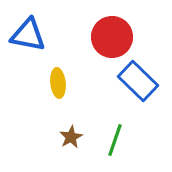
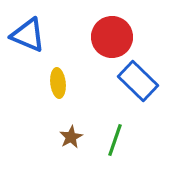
blue triangle: rotated 12 degrees clockwise
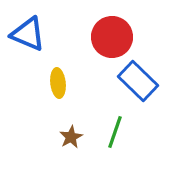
blue triangle: moved 1 px up
green line: moved 8 px up
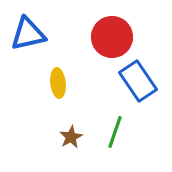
blue triangle: rotated 36 degrees counterclockwise
blue rectangle: rotated 12 degrees clockwise
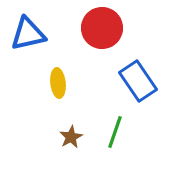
red circle: moved 10 px left, 9 px up
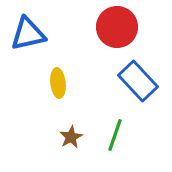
red circle: moved 15 px right, 1 px up
blue rectangle: rotated 9 degrees counterclockwise
green line: moved 3 px down
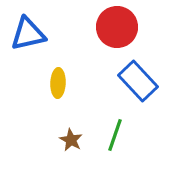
yellow ellipse: rotated 8 degrees clockwise
brown star: moved 3 px down; rotated 15 degrees counterclockwise
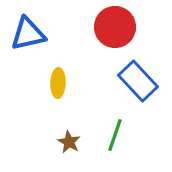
red circle: moved 2 px left
brown star: moved 2 px left, 2 px down
